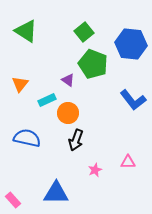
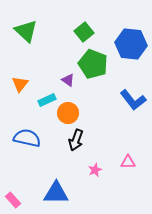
green triangle: rotated 10 degrees clockwise
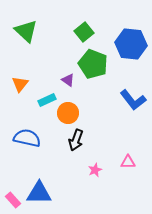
blue triangle: moved 17 px left
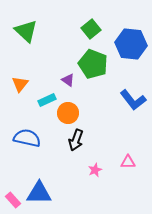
green square: moved 7 px right, 3 px up
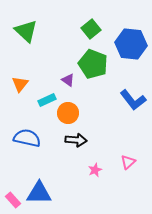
black arrow: rotated 105 degrees counterclockwise
pink triangle: rotated 42 degrees counterclockwise
